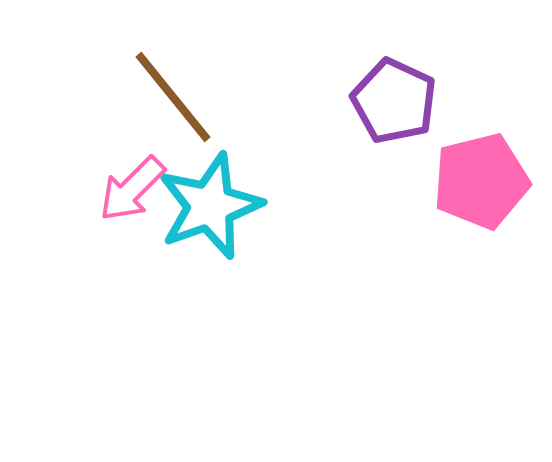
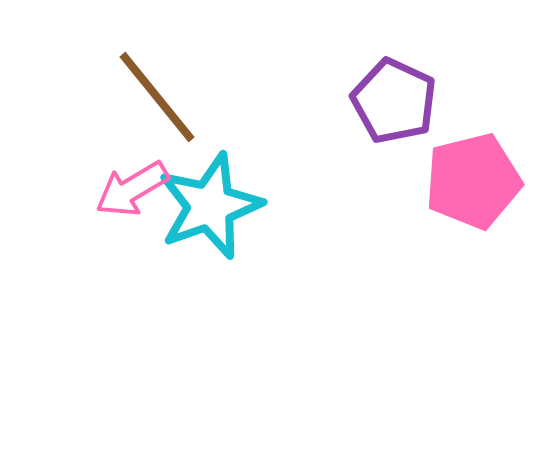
brown line: moved 16 px left
pink pentagon: moved 8 px left
pink arrow: rotated 14 degrees clockwise
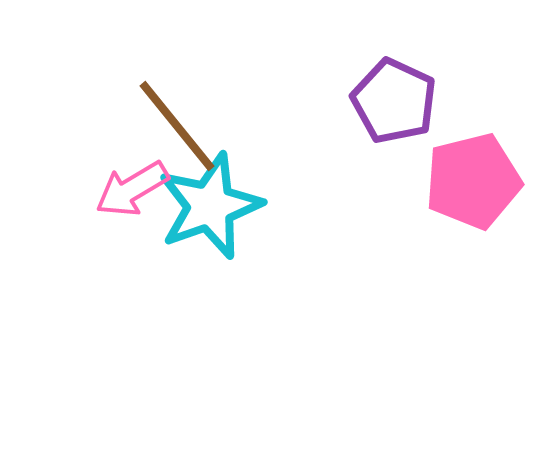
brown line: moved 20 px right, 29 px down
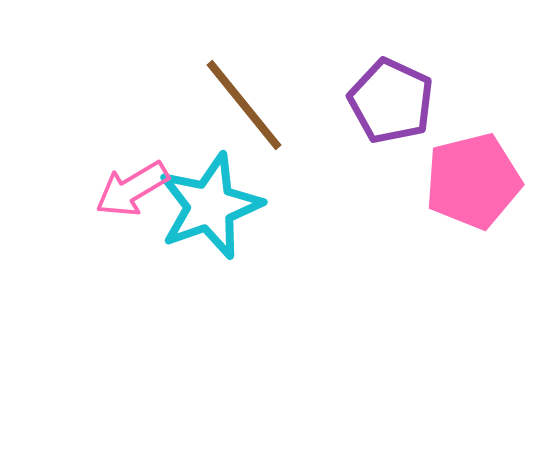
purple pentagon: moved 3 px left
brown line: moved 67 px right, 21 px up
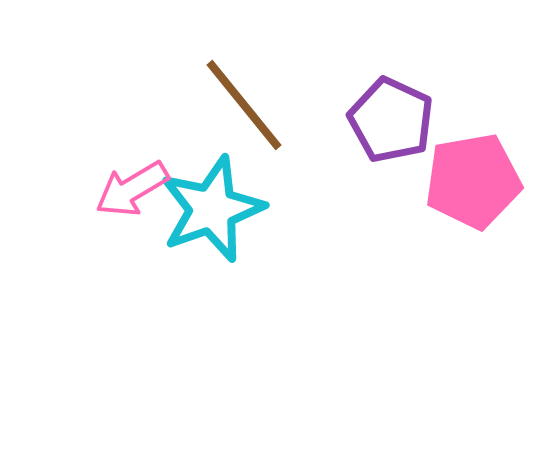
purple pentagon: moved 19 px down
pink pentagon: rotated 4 degrees clockwise
cyan star: moved 2 px right, 3 px down
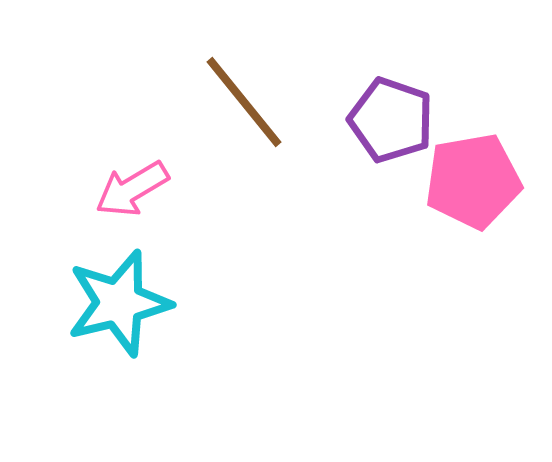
brown line: moved 3 px up
purple pentagon: rotated 6 degrees counterclockwise
cyan star: moved 93 px left, 94 px down; rotated 6 degrees clockwise
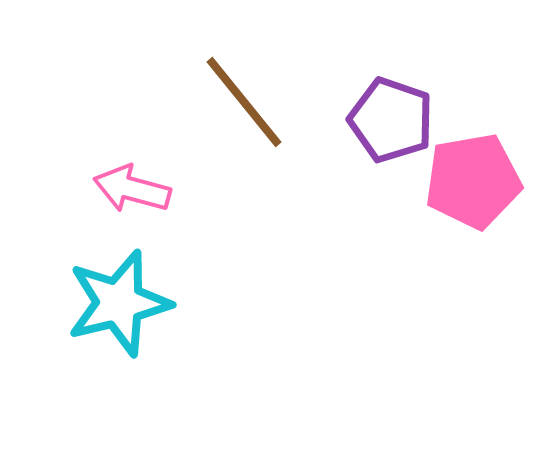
pink arrow: rotated 46 degrees clockwise
